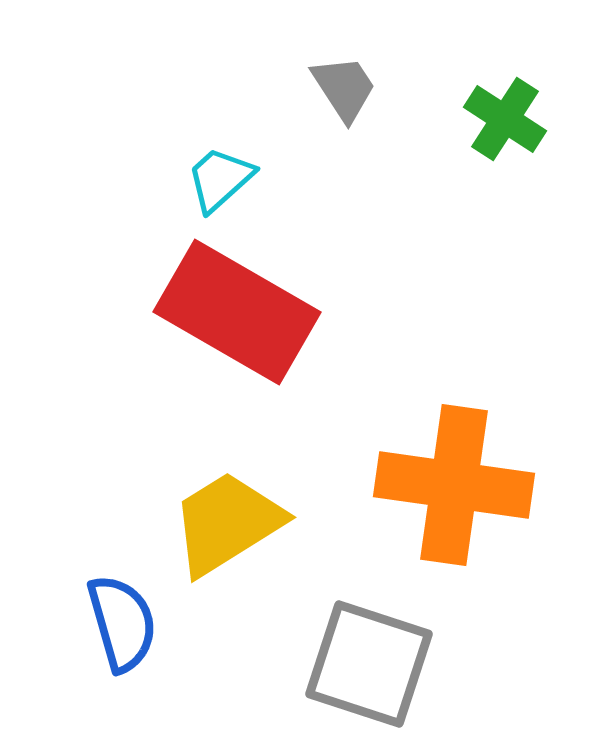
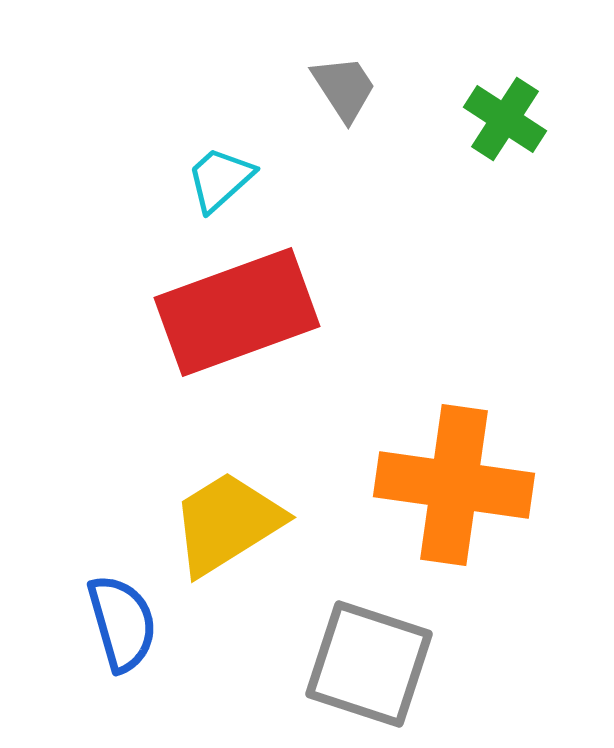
red rectangle: rotated 50 degrees counterclockwise
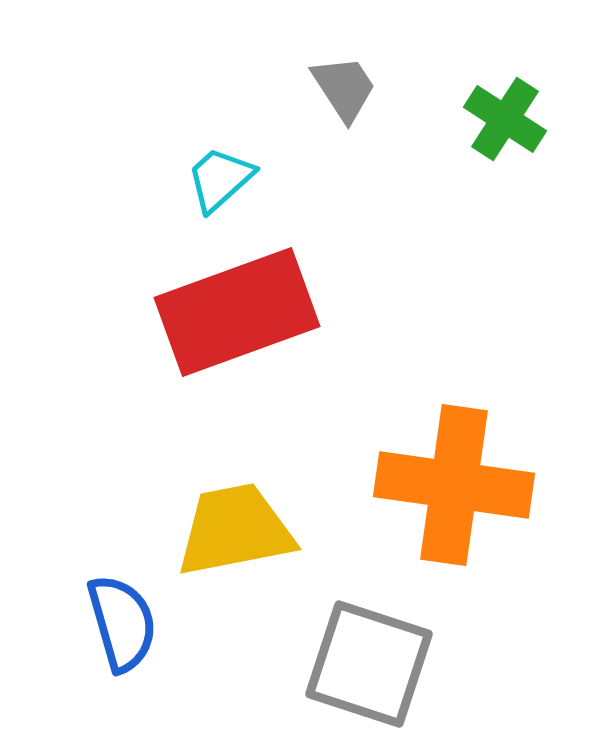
yellow trapezoid: moved 8 px right, 7 px down; rotated 21 degrees clockwise
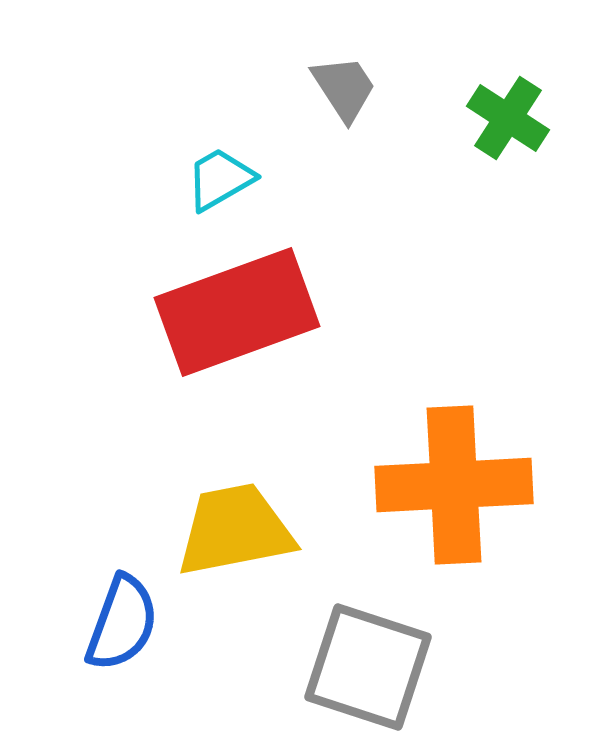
green cross: moved 3 px right, 1 px up
cyan trapezoid: rotated 12 degrees clockwise
orange cross: rotated 11 degrees counterclockwise
blue semicircle: rotated 36 degrees clockwise
gray square: moved 1 px left, 3 px down
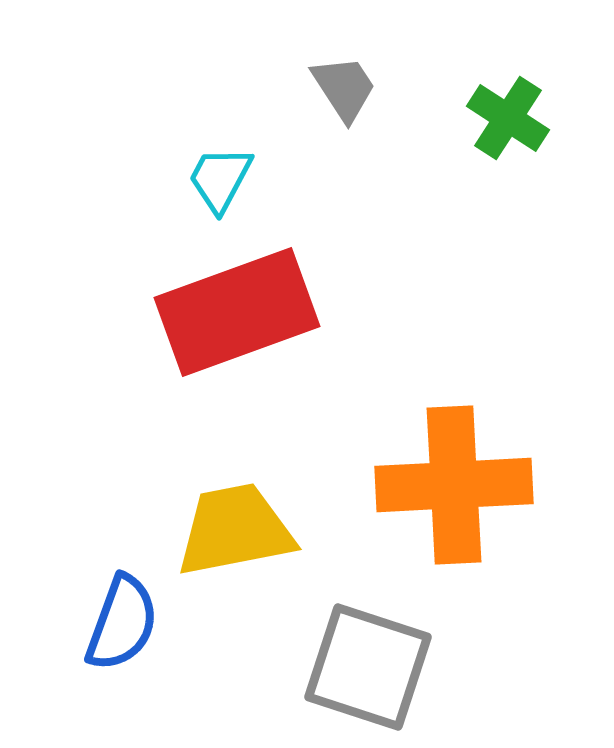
cyan trapezoid: rotated 32 degrees counterclockwise
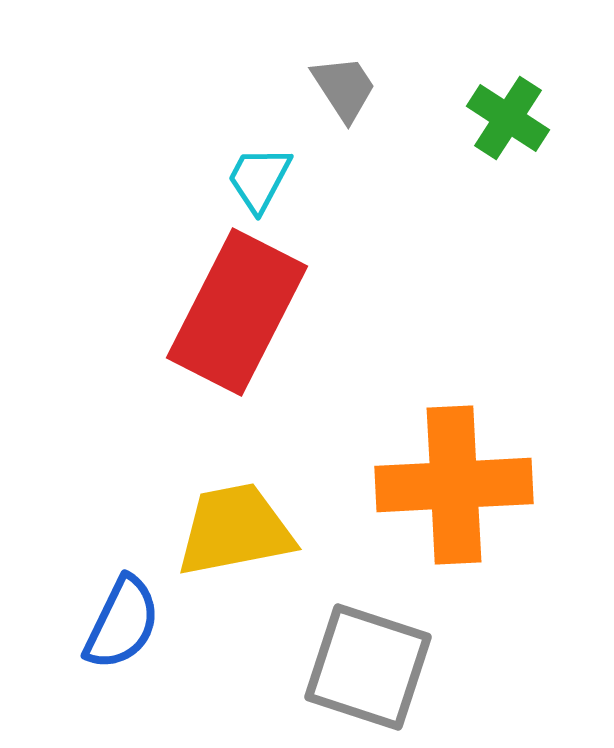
cyan trapezoid: moved 39 px right
red rectangle: rotated 43 degrees counterclockwise
blue semicircle: rotated 6 degrees clockwise
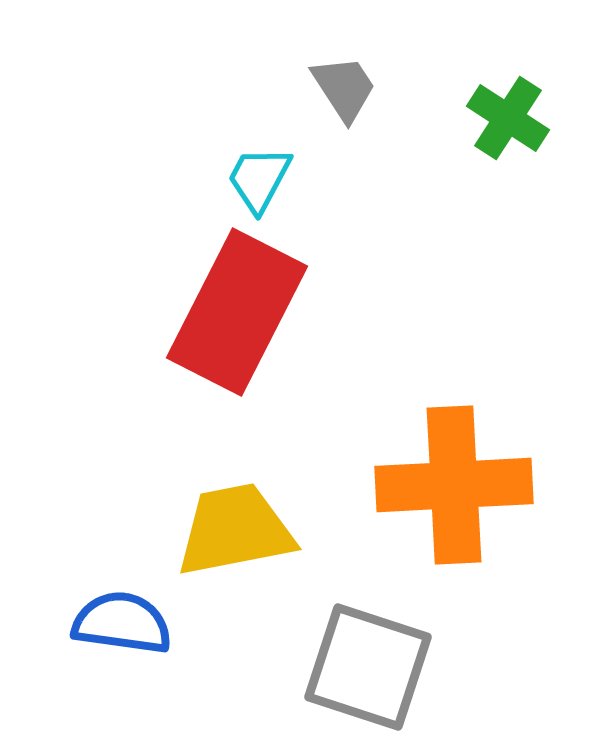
blue semicircle: rotated 108 degrees counterclockwise
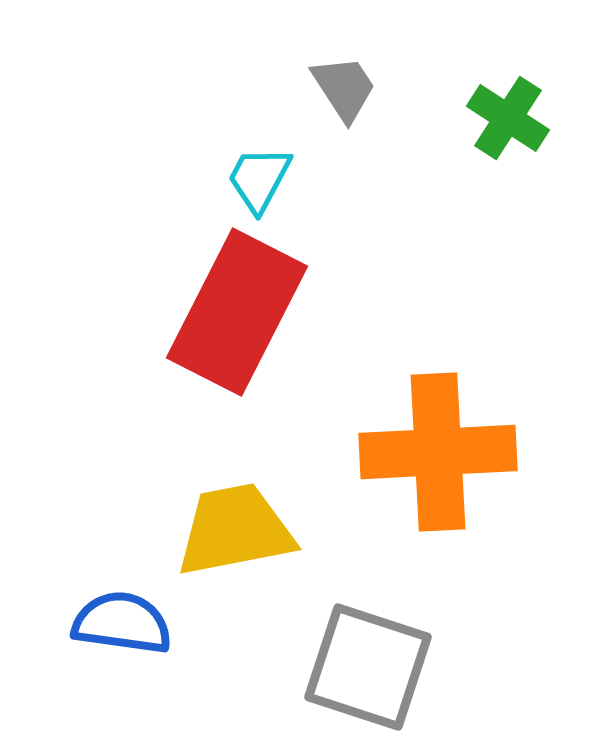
orange cross: moved 16 px left, 33 px up
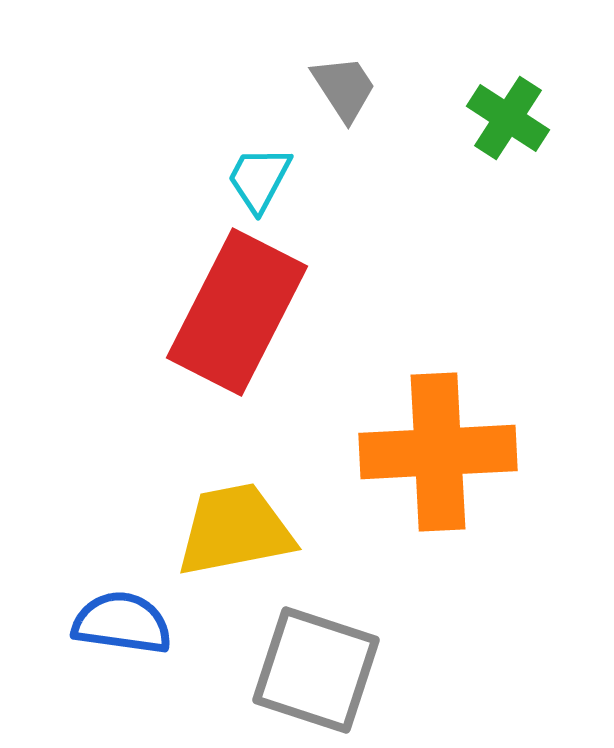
gray square: moved 52 px left, 3 px down
